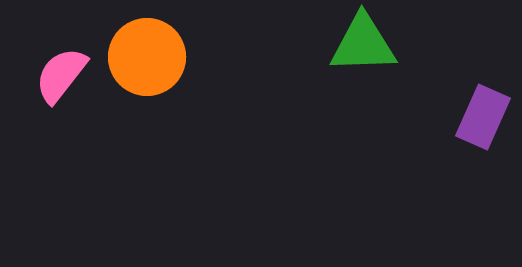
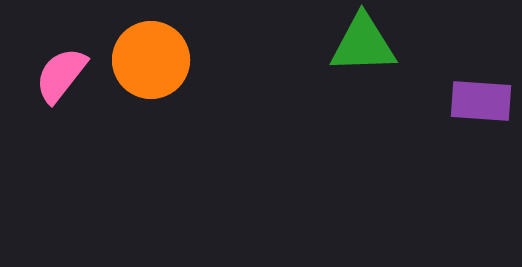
orange circle: moved 4 px right, 3 px down
purple rectangle: moved 2 px left, 16 px up; rotated 70 degrees clockwise
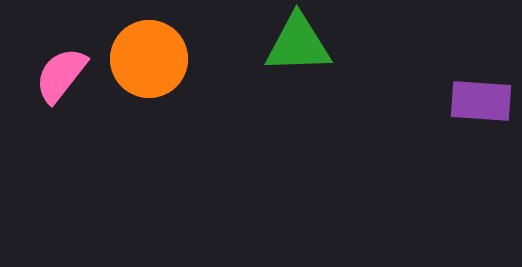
green triangle: moved 65 px left
orange circle: moved 2 px left, 1 px up
